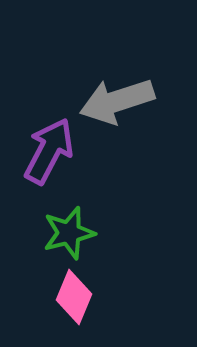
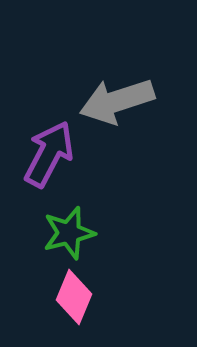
purple arrow: moved 3 px down
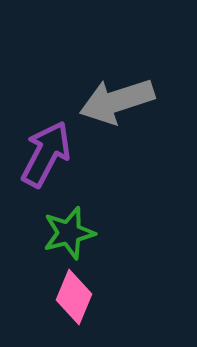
purple arrow: moved 3 px left
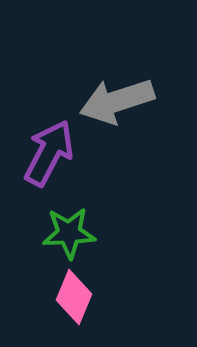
purple arrow: moved 3 px right, 1 px up
green star: rotated 12 degrees clockwise
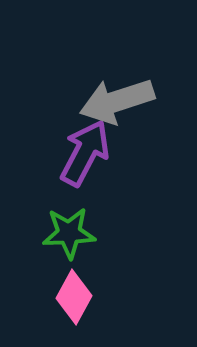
purple arrow: moved 36 px right
pink diamond: rotated 6 degrees clockwise
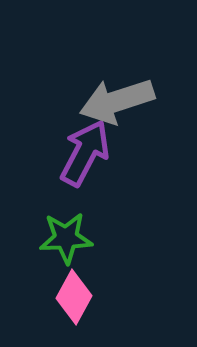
green star: moved 3 px left, 5 px down
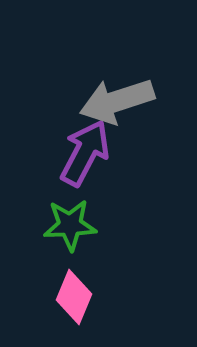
green star: moved 4 px right, 13 px up
pink diamond: rotated 6 degrees counterclockwise
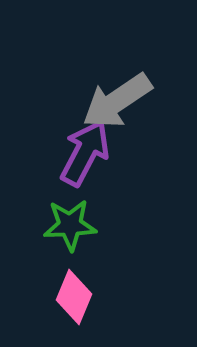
gray arrow: rotated 16 degrees counterclockwise
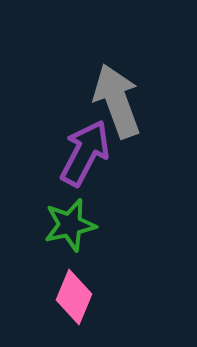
gray arrow: rotated 104 degrees clockwise
green star: rotated 10 degrees counterclockwise
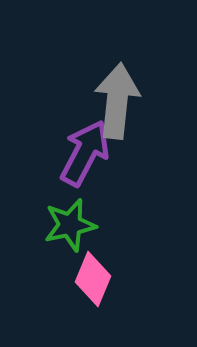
gray arrow: rotated 26 degrees clockwise
pink diamond: moved 19 px right, 18 px up
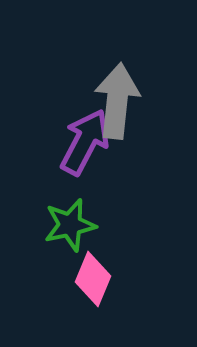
purple arrow: moved 11 px up
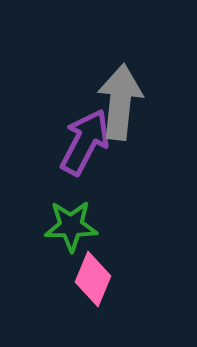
gray arrow: moved 3 px right, 1 px down
green star: moved 1 px right, 1 px down; rotated 12 degrees clockwise
